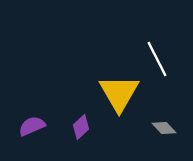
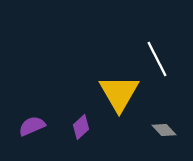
gray diamond: moved 2 px down
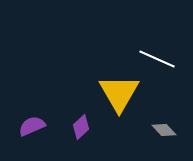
white line: rotated 39 degrees counterclockwise
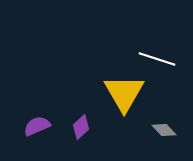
white line: rotated 6 degrees counterclockwise
yellow triangle: moved 5 px right
purple semicircle: moved 5 px right
